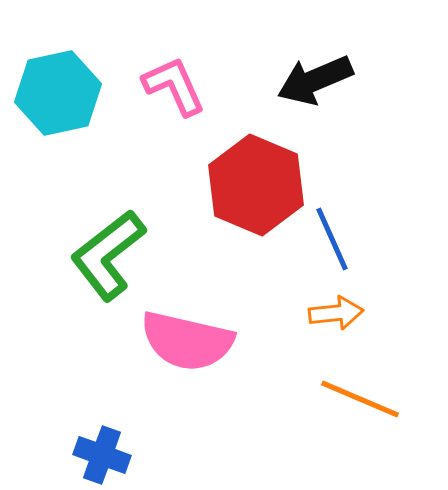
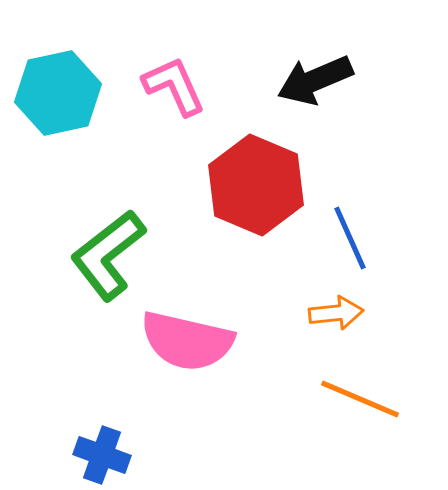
blue line: moved 18 px right, 1 px up
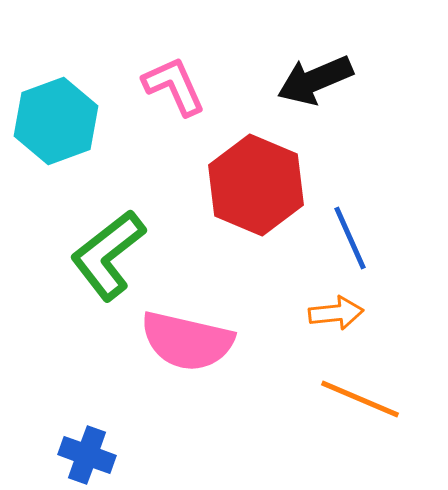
cyan hexagon: moved 2 px left, 28 px down; rotated 8 degrees counterclockwise
blue cross: moved 15 px left
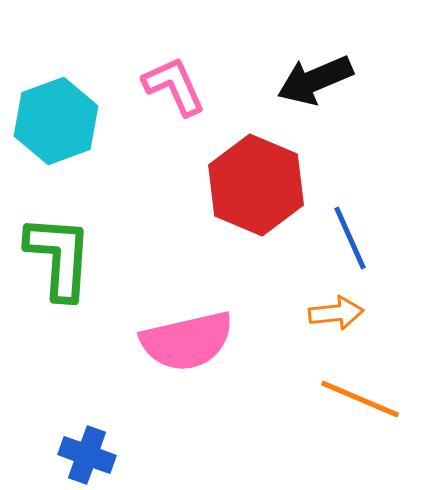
green L-shape: moved 49 px left, 2 px down; rotated 132 degrees clockwise
pink semicircle: rotated 26 degrees counterclockwise
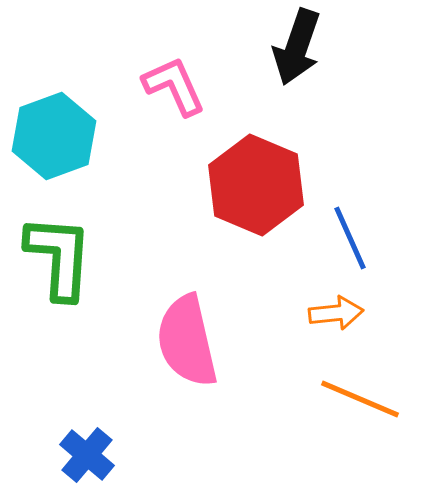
black arrow: moved 18 px left, 33 px up; rotated 48 degrees counterclockwise
cyan hexagon: moved 2 px left, 15 px down
pink semicircle: rotated 90 degrees clockwise
blue cross: rotated 20 degrees clockwise
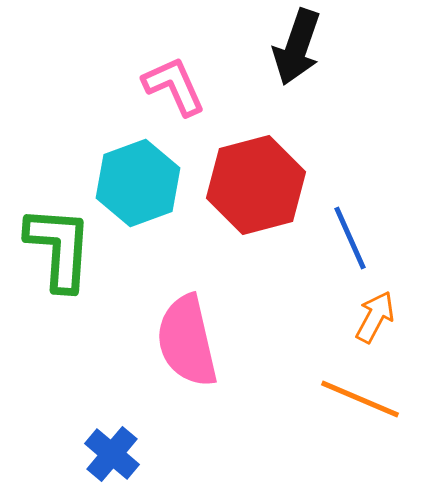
cyan hexagon: moved 84 px right, 47 px down
red hexagon: rotated 22 degrees clockwise
green L-shape: moved 9 px up
orange arrow: moved 39 px right, 4 px down; rotated 56 degrees counterclockwise
blue cross: moved 25 px right, 1 px up
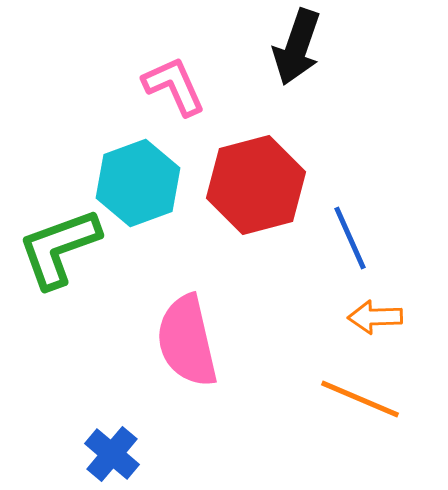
green L-shape: rotated 114 degrees counterclockwise
orange arrow: rotated 120 degrees counterclockwise
